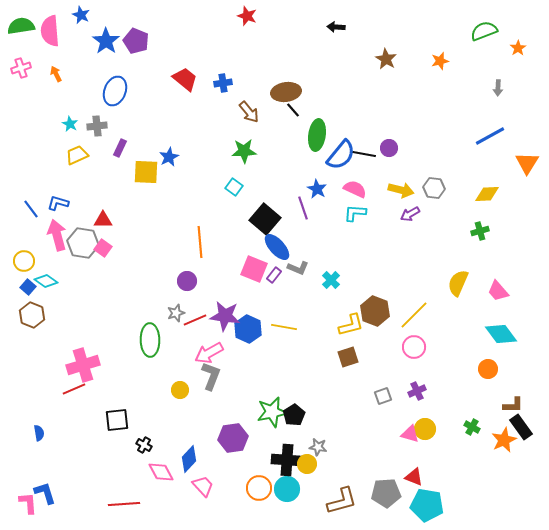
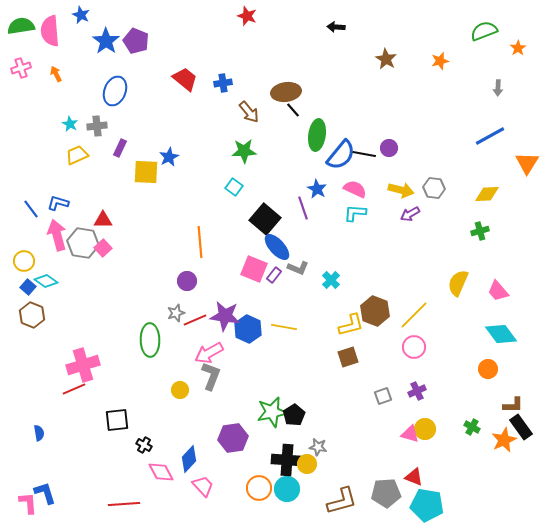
pink square at (103, 248): rotated 12 degrees clockwise
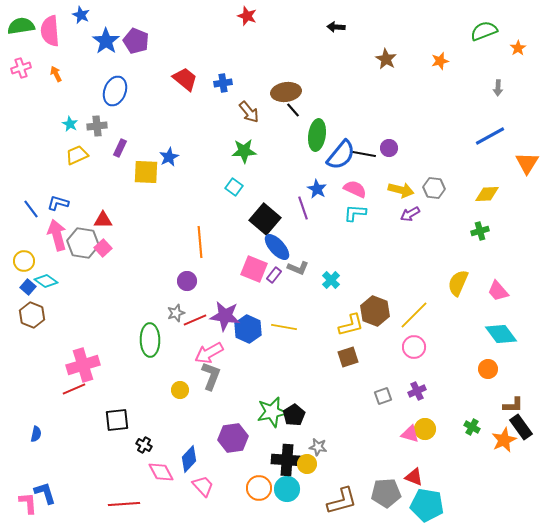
blue semicircle at (39, 433): moved 3 px left, 1 px down; rotated 21 degrees clockwise
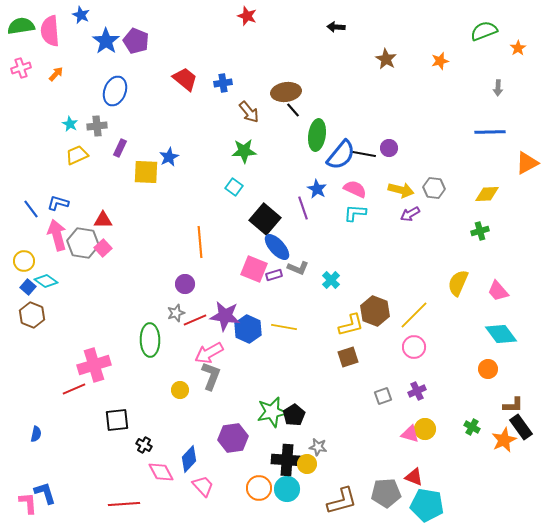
orange arrow at (56, 74): rotated 70 degrees clockwise
blue line at (490, 136): moved 4 px up; rotated 28 degrees clockwise
orange triangle at (527, 163): rotated 30 degrees clockwise
purple rectangle at (274, 275): rotated 35 degrees clockwise
purple circle at (187, 281): moved 2 px left, 3 px down
pink cross at (83, 365): moved 11 px right
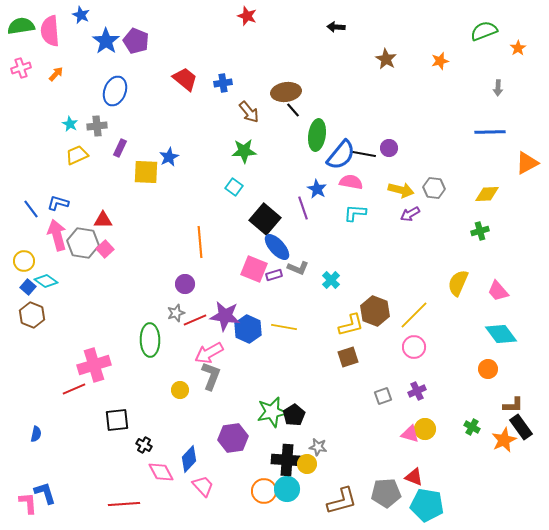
pink semicircle at (355, 189): moved 4 px left, 7 px up; rotated 15 degrees counterclockwise
pink square at (103, 248): moved 2 px right, 1 px down
orange circle at (259, 488): moved 5 px right, 3 px down
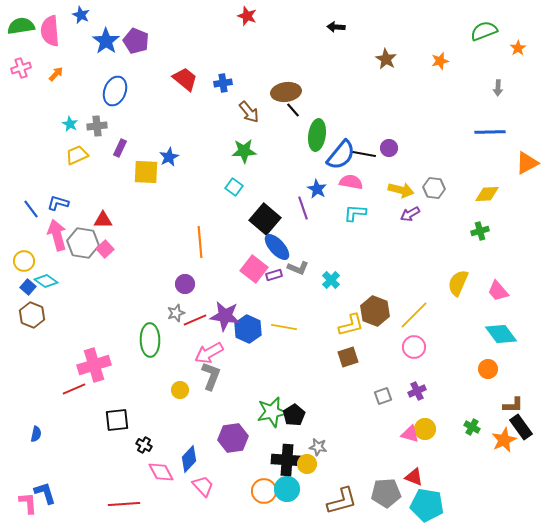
pink square at (254, 269): rotated 16 degrees clockwise
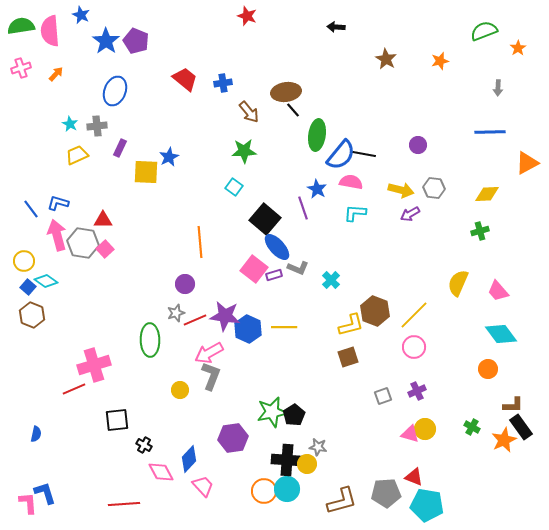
purple circle at (389, 148): moved 29 px right, 3 px up
yellow line at (284, 327): rotated 10 degrees counterclockwise
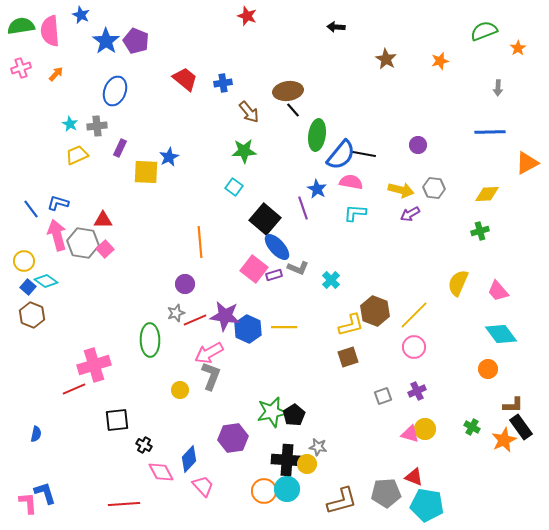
brown ellipse at (286, 92): moved 2 px right, 1 px up
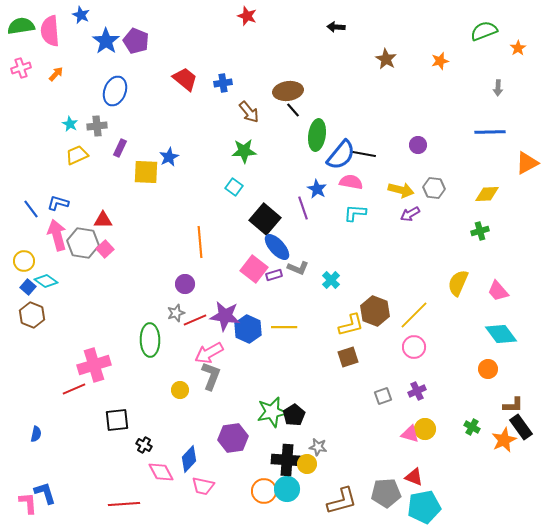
pink trapezoid at (203, 486): rotated 145 degrees clockwise
cyan pentagon at (427, 505): moved 3 px left, 2 px down; rotated 20 degrees counterclockwise
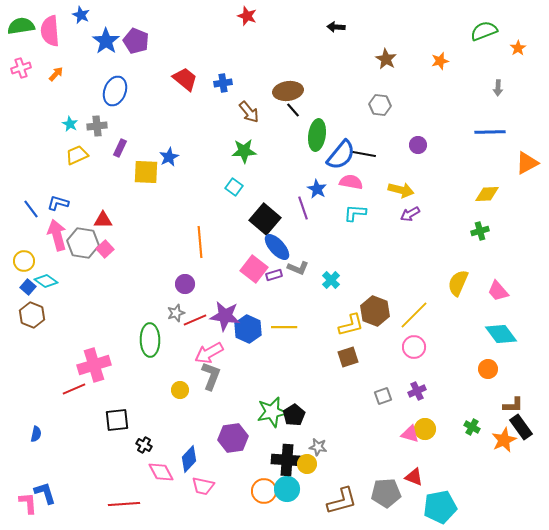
gray hexagon at (434, 188): moved 54 px left, 83 px up
cyan pentagon at (424, 507): moved 16 px right
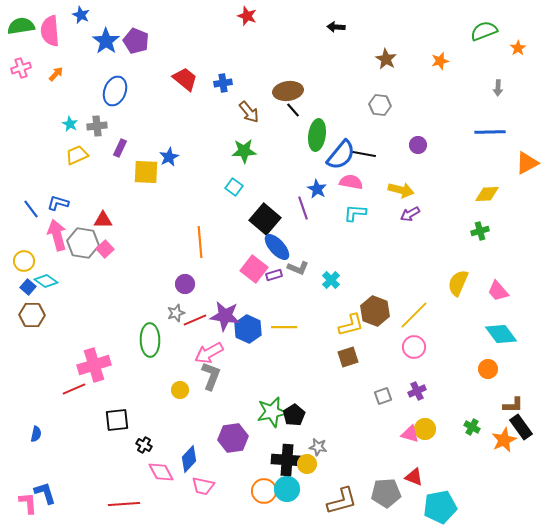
brown hexagon at (32, 315): rotated 20 degrees counterclockwise
